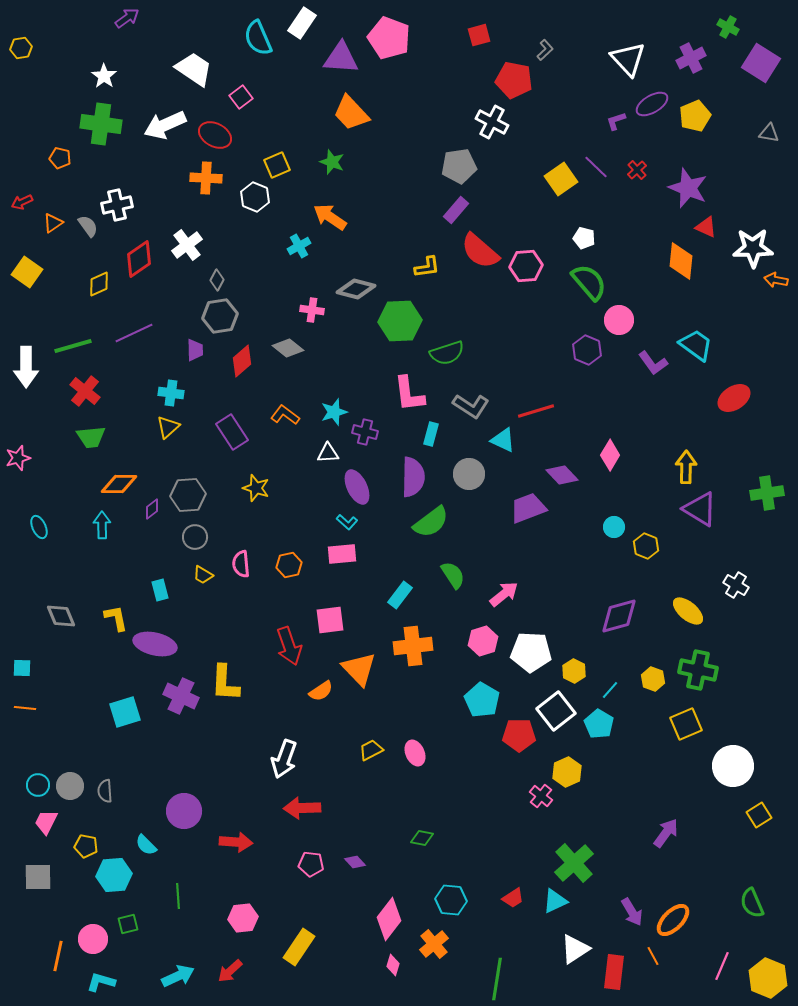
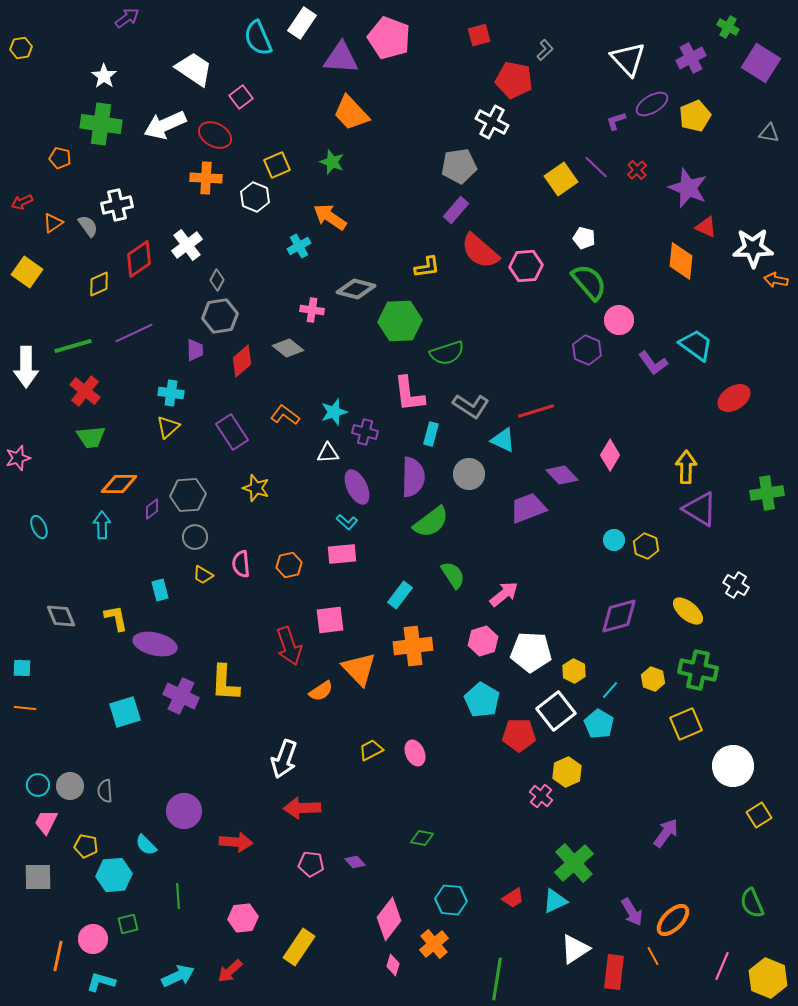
cyan circle at (614, 527): moved 13 px down
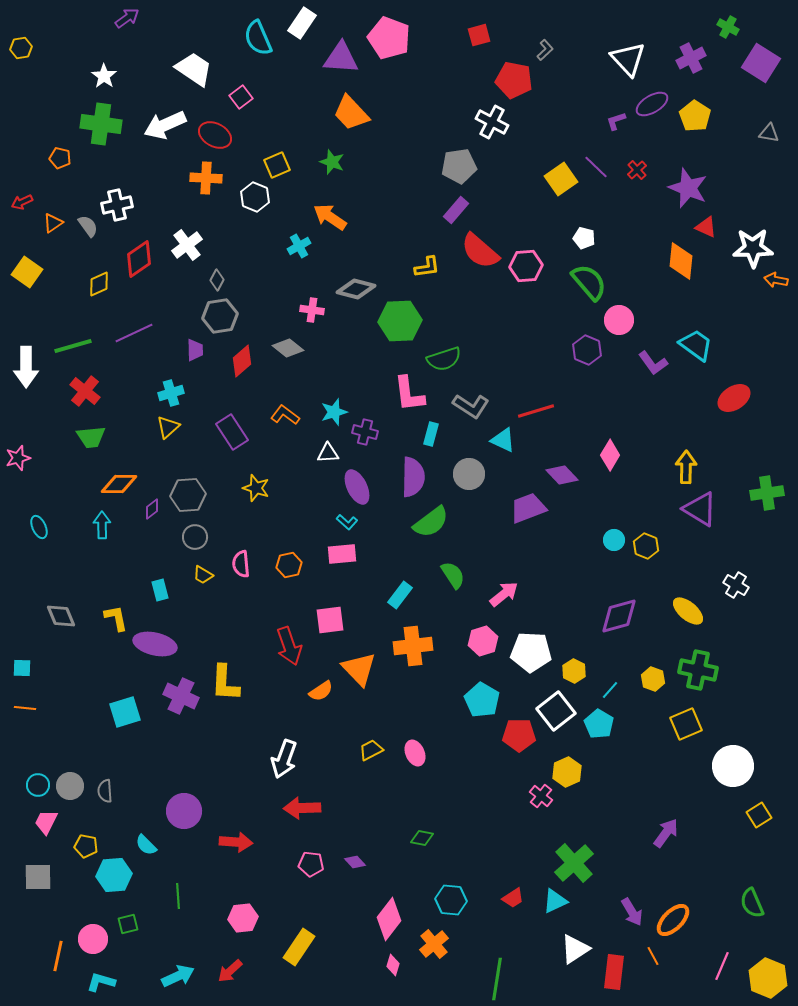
yellow pentagon at (695, 116): rotated 16 degrees counterclockwise
green semicircle at (447, 353): moved 3 px left, 6 px down
cyan cross at (171, 393): rotated 25 degrees counterclockwise
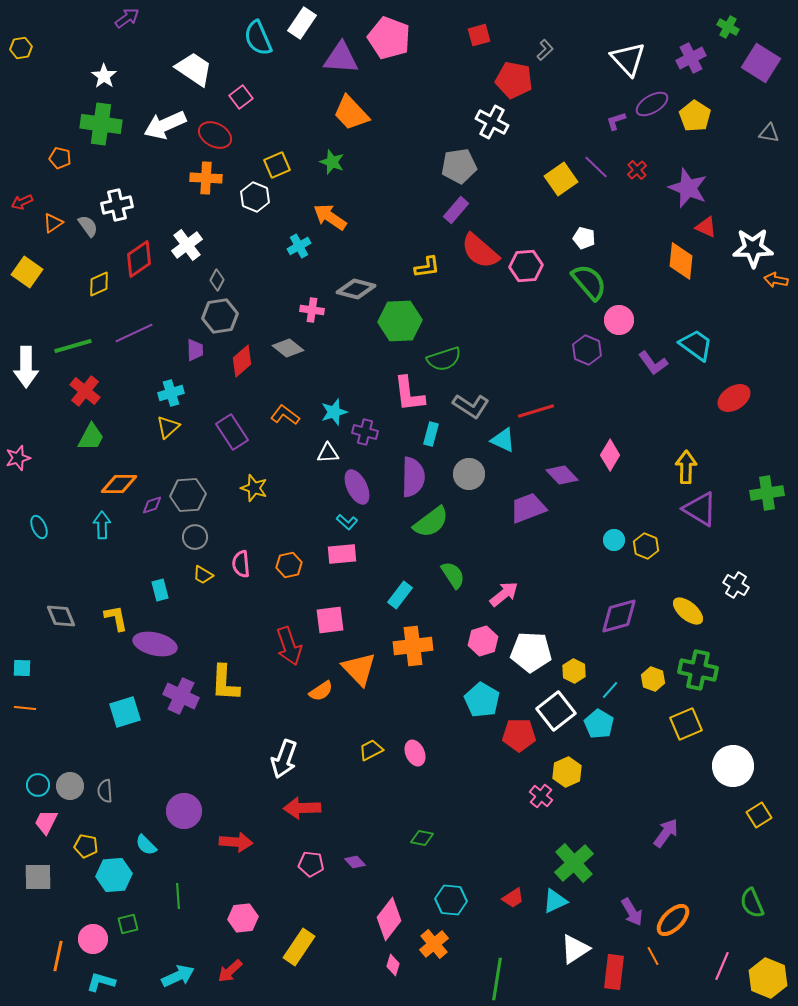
green trapezoid at (91, 437): rotated 56 degrees counterclockwise
yellow star at (256, 488): moved 2 px left
purple diamond at (152, 509): moved 4 px up; rotated 20 degrees clockwise
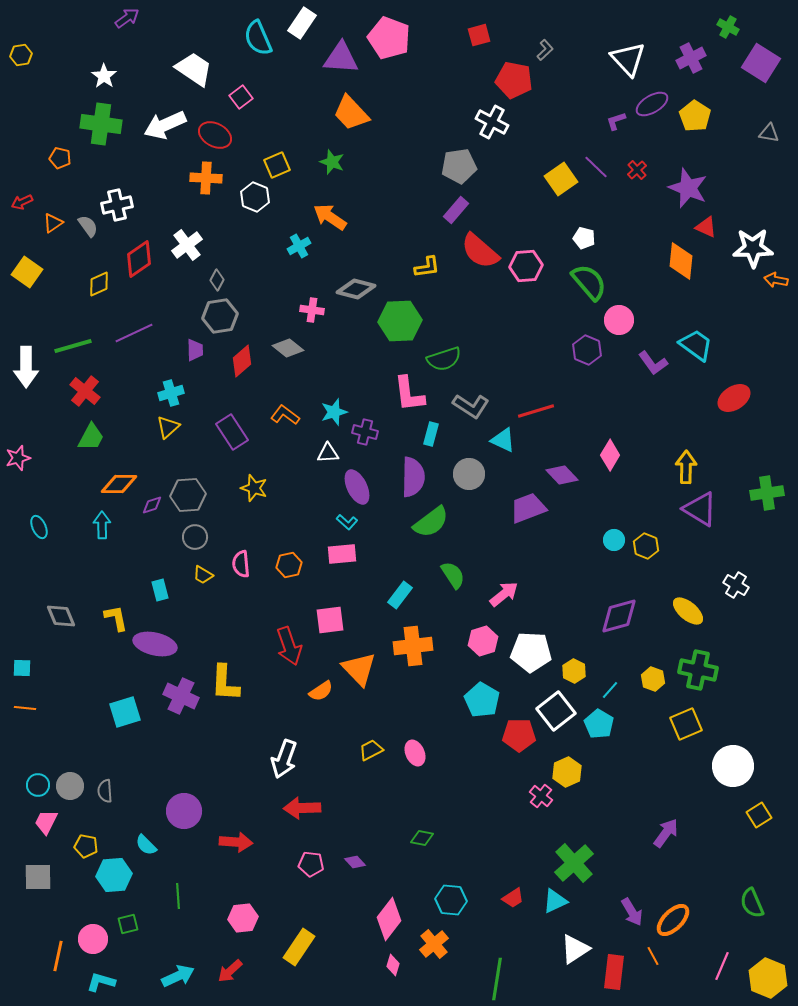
yellow hexagon at (21, 48): moved 7 px down
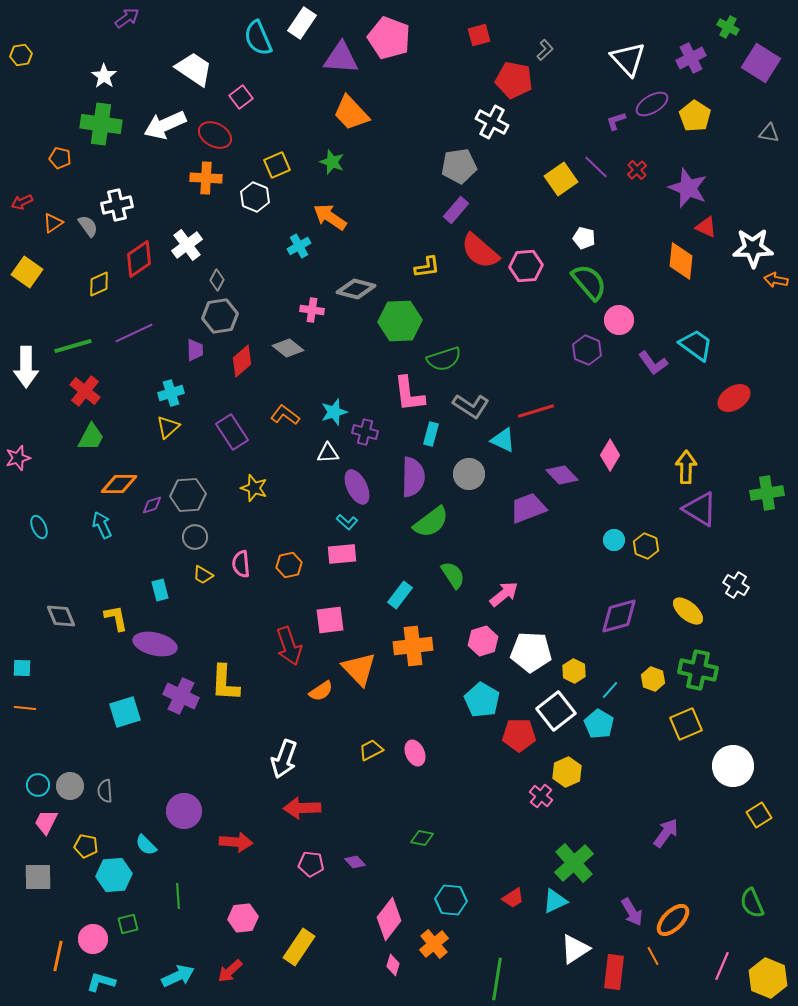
cyan arrow at (102, 525): rotated 24 degrees counterclockwise
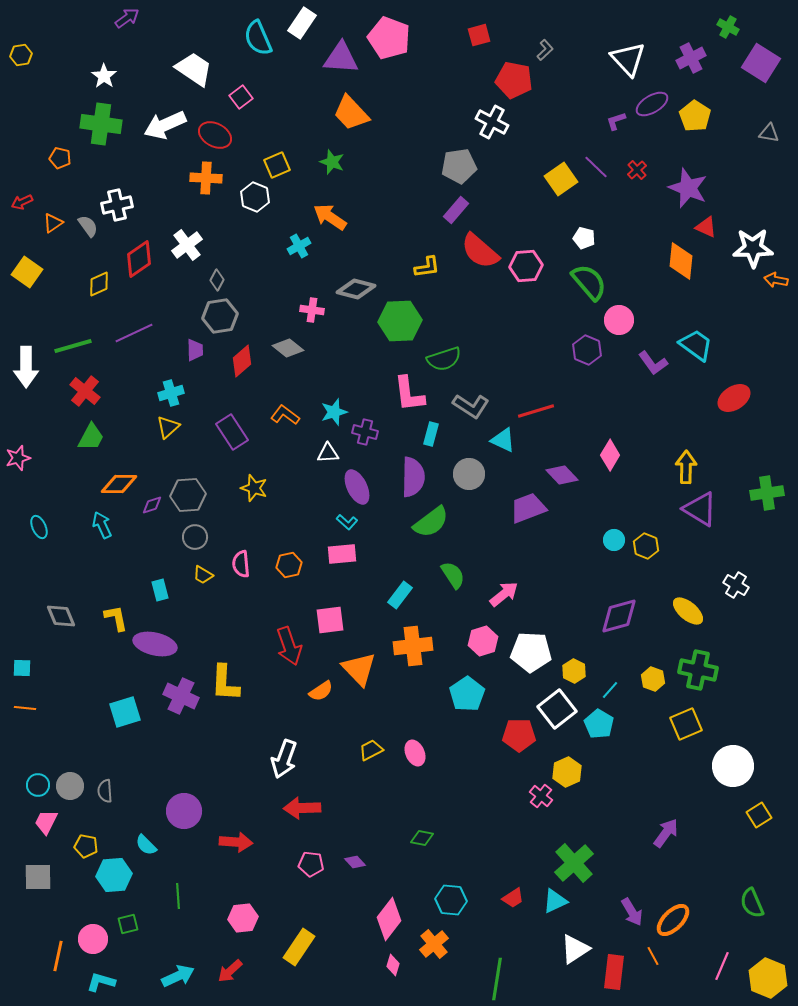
cyan pentagon at (482, 700): moved 15 px left, 6 px up; rotated 8 degrees clockwise
white square at (556, 711): moved 1 px right, 2 px up
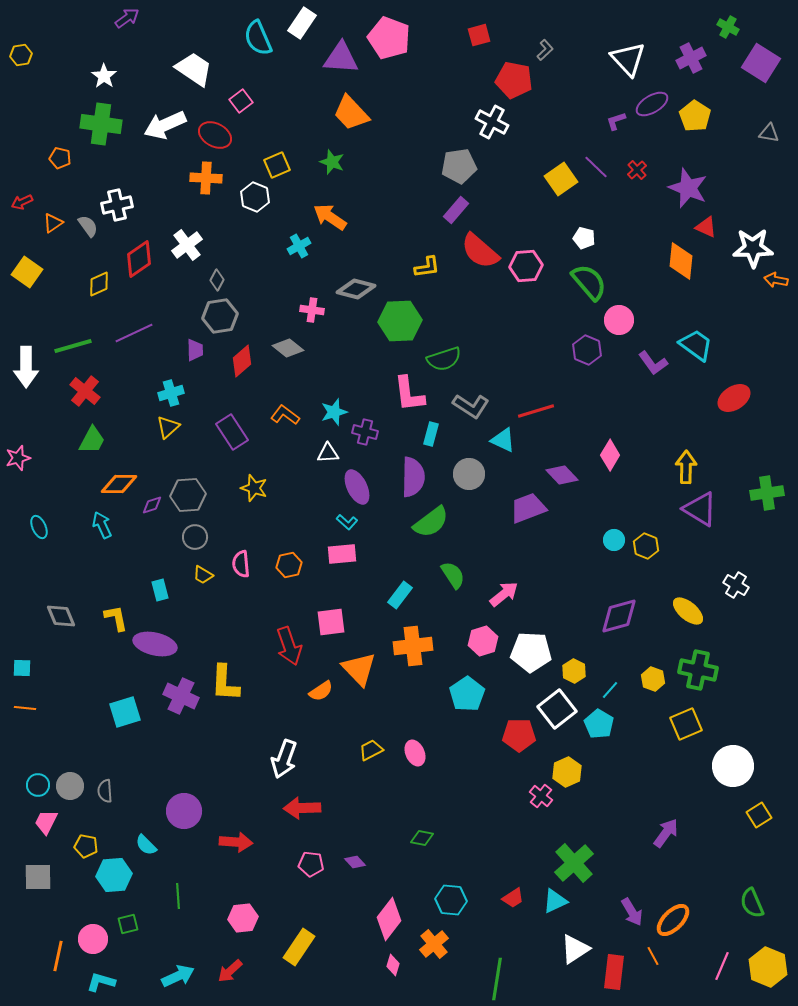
pink square at (241, 97): moved 4 px down
green trapezoid at (91, 437): moved 1 px right, 3 px down
pink square at (330, 620): moved 1 px right, 2 px down
yellow hexagon at (768, 978): moved 11 px up
